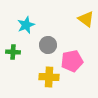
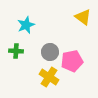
yellow triangle: moved 3 px left, 2 px up
gray circle: moved 2 px right, 7 px down
green cross: moved 3 px right, 1 px up
yellow cross: rotated 30 degrees clockwise
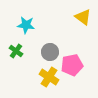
cyan star: rotated 30 degrees clockwise
green cross: rotated 32 degrees clockwise
pink pentagon: moved 4 px down
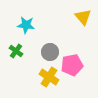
yellow triangle: rotated 12 degrees clockwise
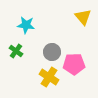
gray circle: moved 2 px right
pink pentagon: moved 2 px right, 1 px up; rotated 10 degrees clockwise
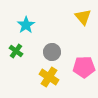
cyan star: rotated 30 degrees clockwise
pink pentagon: moved 10 px right, 3 px down
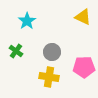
yellow triangle: rotated 24 degrees counterclockwise
cyan star: moved 1 px right, 4 px up
yellow cross: rotated 24 degrees counterclockwise
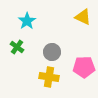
green cross: moved 1 px right, 4 px up
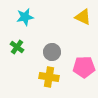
cyan star: moved 2 px left, 4 px up; rotated 24 degrees clockwise
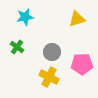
yellow triangle: moved 6 px left, 2 px down; rotated 42 degrees counterclockwise
pink pentagon: moved 2 px left, 3 px up
yellow cross: rotated 18 degrees clockwise
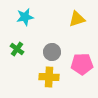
green cross: moved 2 px down
yellow cross: rotated 24 degrees counterclockwise
